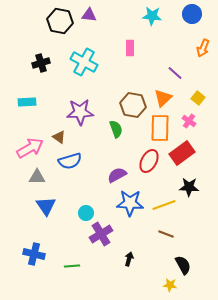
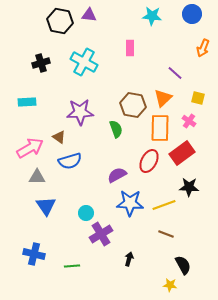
yellow square: rotated 24 degrees counterclockwise
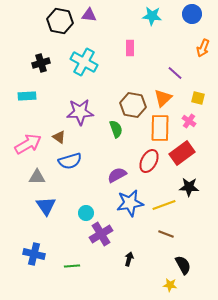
cyan rectangle: moved 6 px up
pink arrow: moved 2 px left, 4 px up
blue star: rotated 12 degrees counterclockwise
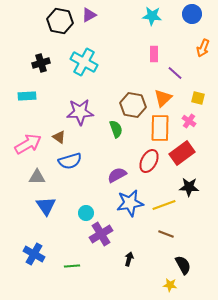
purple triangle: rotated 35 degrees counterclockwise
pink rectangle: moved 24 px right, 6 px down
blue cross: rotated 15 degrees clockwise
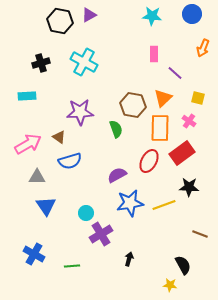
brown line: moved 34 px right
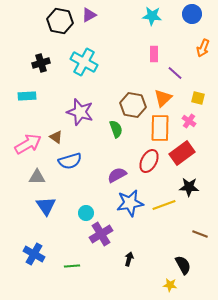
purple star: rotated 20 degrees clockwise
brown triangle: moved 3 px left
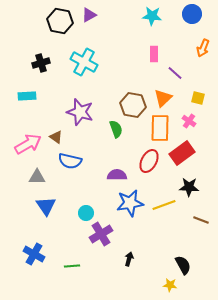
blue semicircle: rotated 30 degrees clockwise
purple semicircle: rotated 30 degrees clockwise
brown line: moved 1 px right, 14 px up
